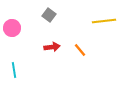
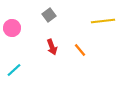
gray square: rotated 16 degrees clockwise
yellow line: moved 1 px left
red arrow: rotated 77 degrees clockwise
cyan line: rotated 56 degrees clockwise
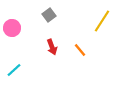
yellow line: moved 1 px left; rotated 50 degrees counterclockwise
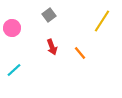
orange line: moved 3 px down
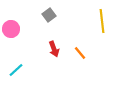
yellow line: rotated 40 degrees counterclockwise
pink circle: moved 1 px left, 1 px down
red arrow: moved 2 px right, 2 px down
cyan line: moved 2 px right
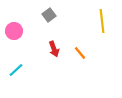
pink circle: moved 3 px right, 2 px down
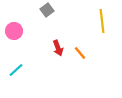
gray square: moved 2 px left, 5 px up
red arrow: moved 4 px right, 1 px up
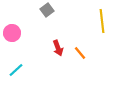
pink circle: moved 2 px left, 2 px down
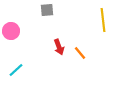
gray square: rotated 32 degrees clockwise
yellow line: moved 1 px right, 1 px up
pink circle: moved 1 px left, 2 px up
red arrow: moved 1 px right, 1 px up
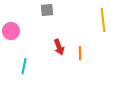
orange line: rotated 40 degrees clockwise
cyan line: moved 8 px right, 4 px up; rotated 35 degrees counterclockwise
